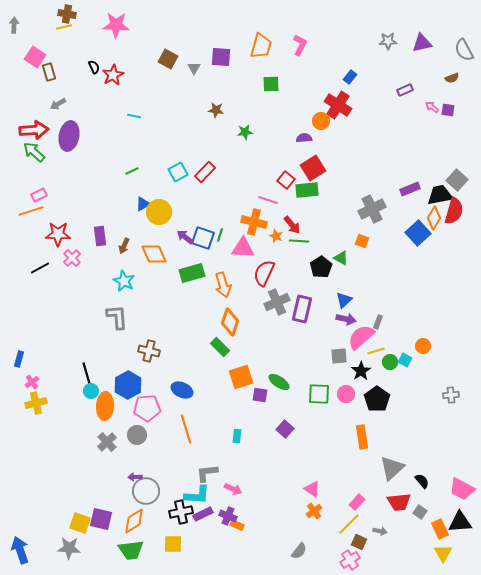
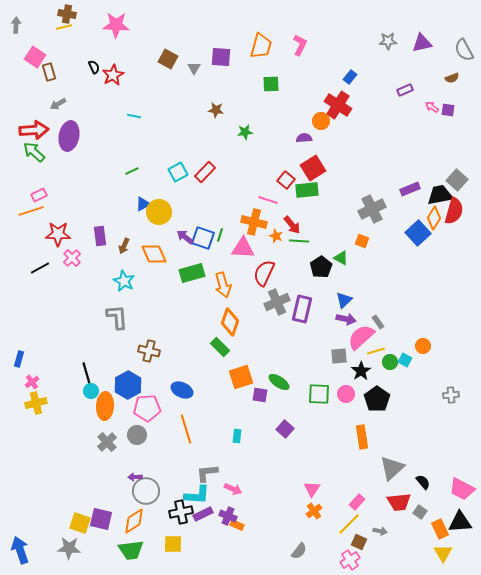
gray arrow at (14, 25): moved 2 px right
gray rectangle at (378, 322): rotated 56 degrees counterclockwise
black semicircle at (422, 481): moved 1 px right, 1 px down
pink triangle at (312, 489): rotated 30 degrees clockwise
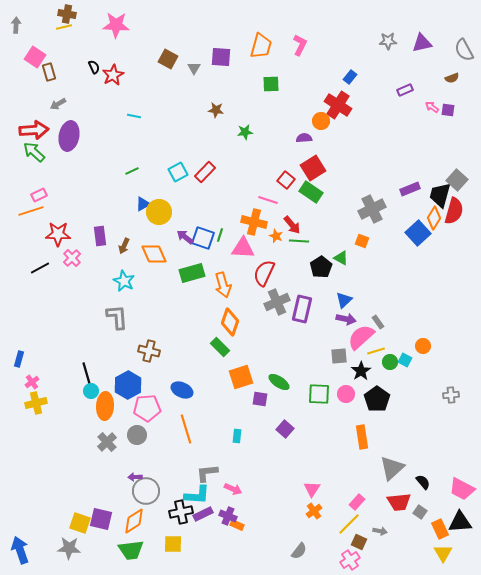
green rectangle at (307, 190): moved 4 px right, 2 px down; rotated 40 degrees clockwise
black trapezoid at (440, 195): rotated 64 degrees counterclockwise
purple square at (260, 395): moved 4 px down
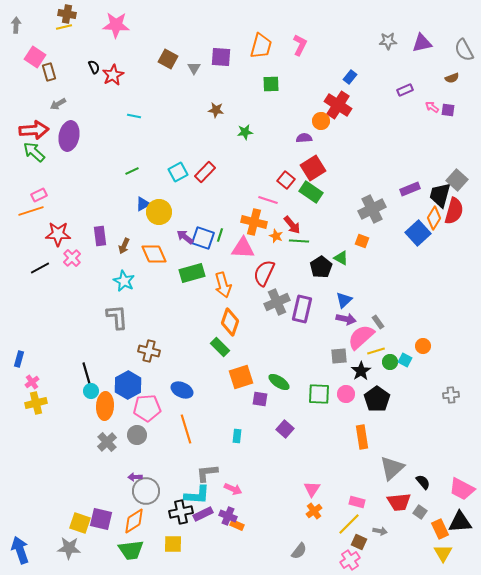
pink rectangle at (357, 502): rotated 63 degrees clockwise
